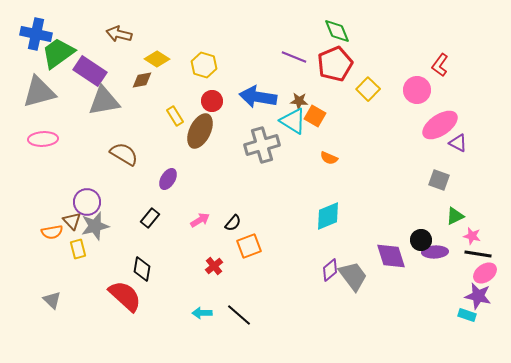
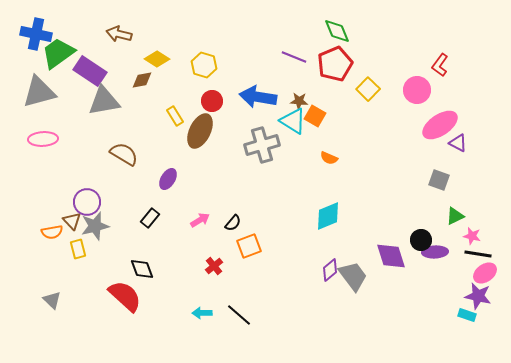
black diamond at (142, 269): rotated 30 degrees counterclockwise
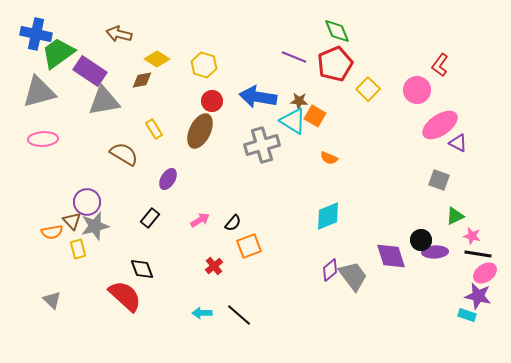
yellow rectangle at (175, 116): moved 21 px left, 13 px down
